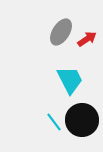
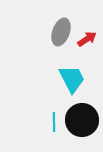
gray ellipse: rotated 12 degrees counterclockwise
cyan trapezoid: moved 2 px right, 1 px up
cyan line: rotated 36 degrees clockwise
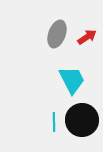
gray ellipse: moved 4 px left, 2 px down
red arrow: moved 2 px up
cyan trapezoid: moved 1 px down
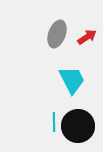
black circle: moved 4 px left, 6 px down
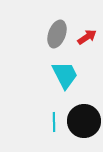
cyan trapezoid: moved 7 px left, 5 px up
black circle: moved 6 px right, 5 px up
